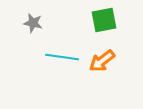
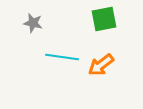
green square: moved 1 px up
orange arrow: moved 1 px left, 4 px down
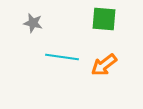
green square: rotated 16 degrees clockwise
orange arrow: moved 3 px right
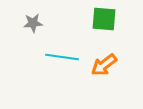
gray star: rotated 18 degrees counterclockwise
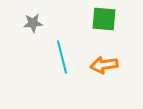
cyan line: rotated 68 degrees clockwise
orange arrow: rotated 28 degrees clockwise
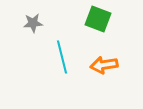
green square: moved 6 px left; rotated 16 degrees clockwise
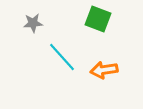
cyan line: rotated 28 degrees counterclockwise
orange arrow: moved 5 px down
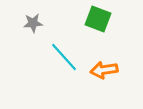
cyan line: moved 2 px right
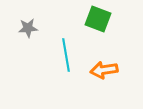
gray star: moved 5 px left, 5 px down
cyan line: moved 2 px right, 2 px up; rotated 32 degrees clockwise
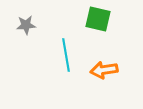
green square: rotated 8 degrees counterclockwise
gray star: moved 2 px left, 3 px up
